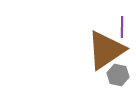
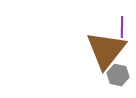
brown triangle: rotated 18 degrees counterclockwise
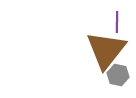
purple line: moved 5 px left, 5 px up
